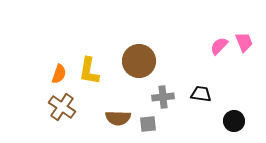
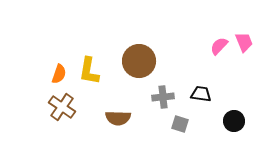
gray square: moved 32 px right; rotated 24 degrees clockwise
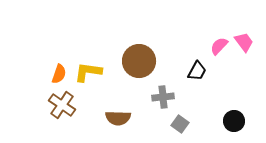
pink trapezoid: rotated 15 degrees counterclockwise
yellow L-shape: moved 1 px left, 1 px down; rotated 88 degrees clockwise
black trapezoid: moved 4 px left, 23 px up; rotated 110 degrees clockwise
brown cross: moved 2 px up
gray square: rotated 18 degrees clockwise
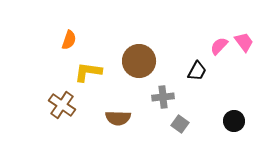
orange semicircle: moved 10 px right, 34 px up
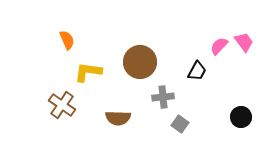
orange semicircle: moved 2 px left; rotated 42 degrees counterclockwise
brown circle: moved 1 px right, 1 px down
black circle: moved 7 px right, 4 px up
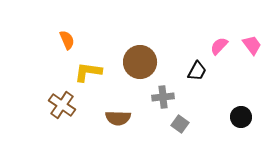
pink trapezoid: moved 8 px right, 3 px down
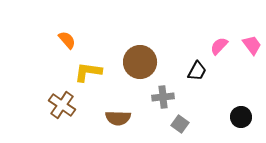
orange semicircle: rotated 18 degrees counterclockwise
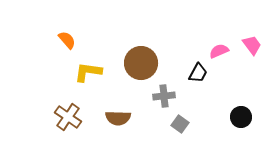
pink semicircle: moved 5 px down; rotated 24 degrees clockwise
brown circle: moved 1 px right, 1 px down
black trapezoid: moved 1 px right, 2 px down
gray cross: moved 1 px right, 1 px up
brown cross: moved 6 px right, 12 px down
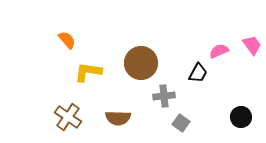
gray square: moved 1 px right, 1 px up
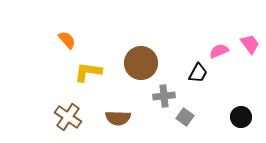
pink trapezoid: moved 2 px left, 1 px up
gray square: moved 4 px right, 6 px up
